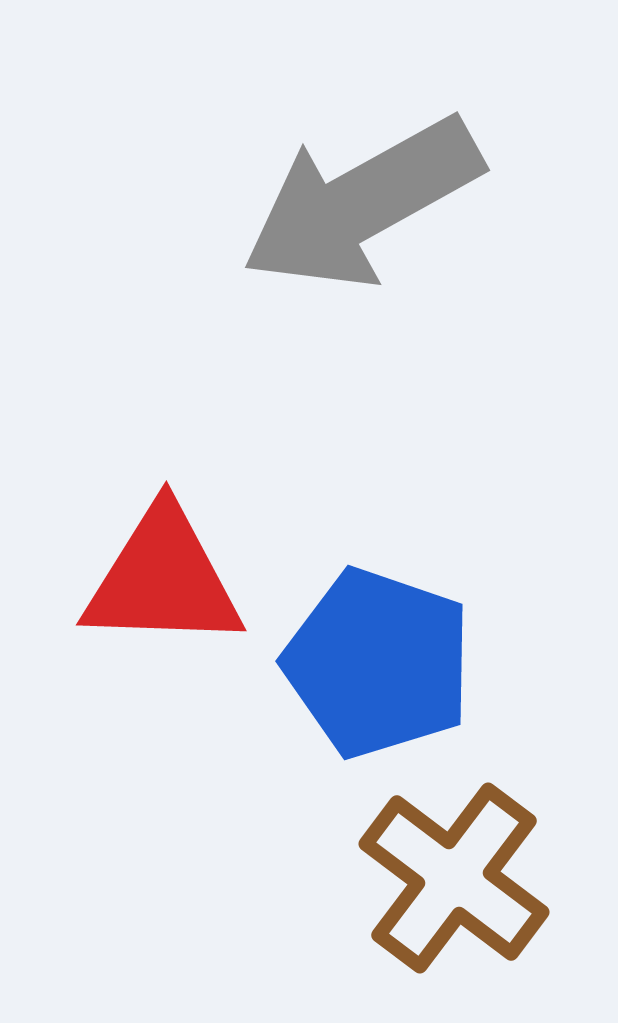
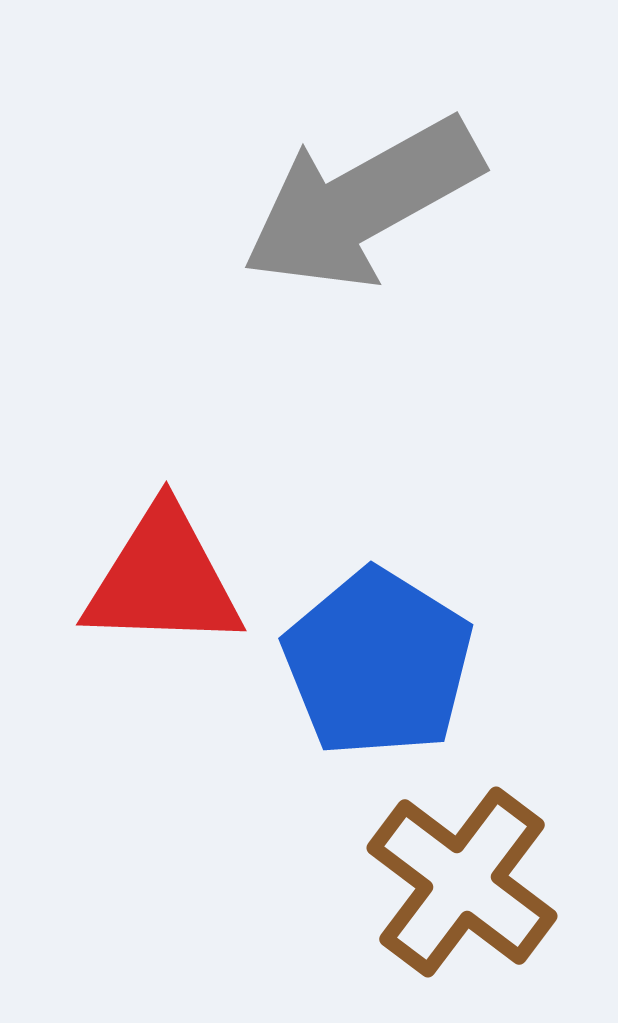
blue pentagon: rotated 13 degrees clockwise
brown cross: moved 8 px right, 4 px down
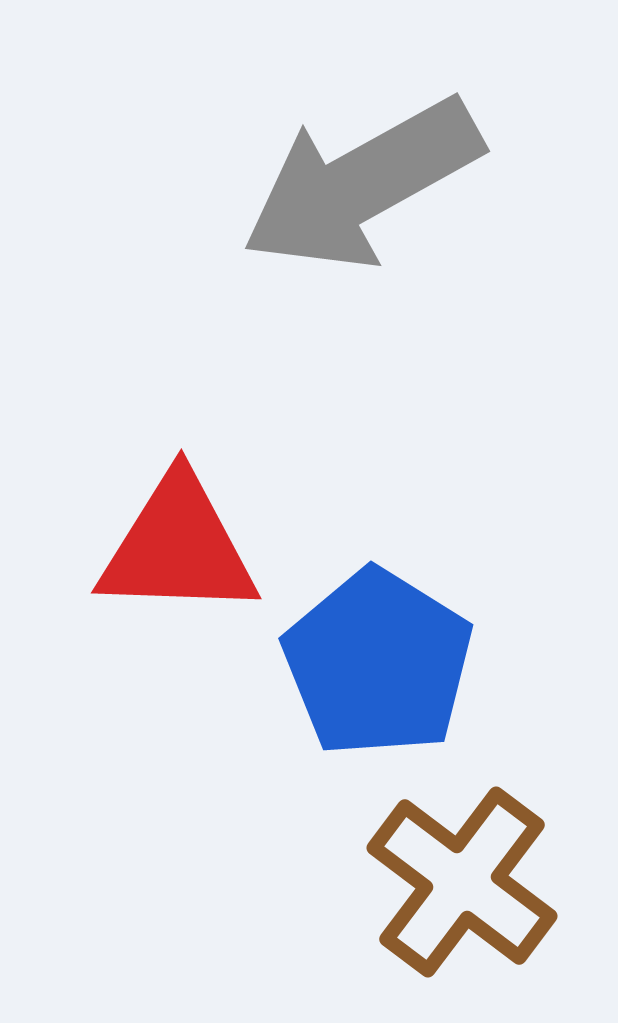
gray arrow: moved 19 px up
red triangle: moved 15 px right, 32 px up
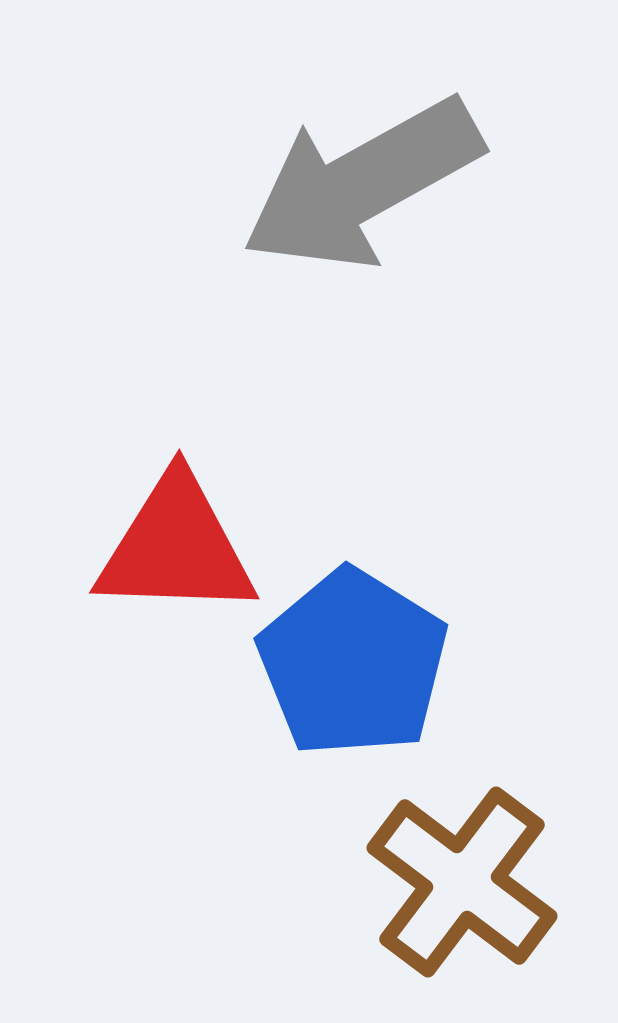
red triangle: moved 2 px left
blue pentagon: moved 25 px left
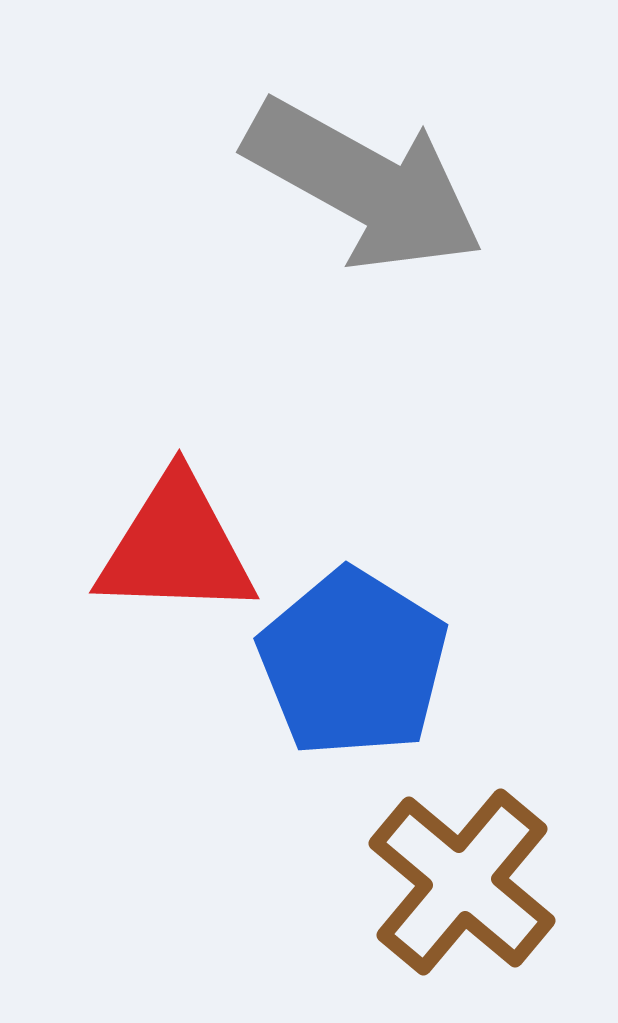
gray arrow: moved 2 px right, 1 px down; rotated 122 degrees counterclockwise
brown cross: rotated 3 degrees clockwise
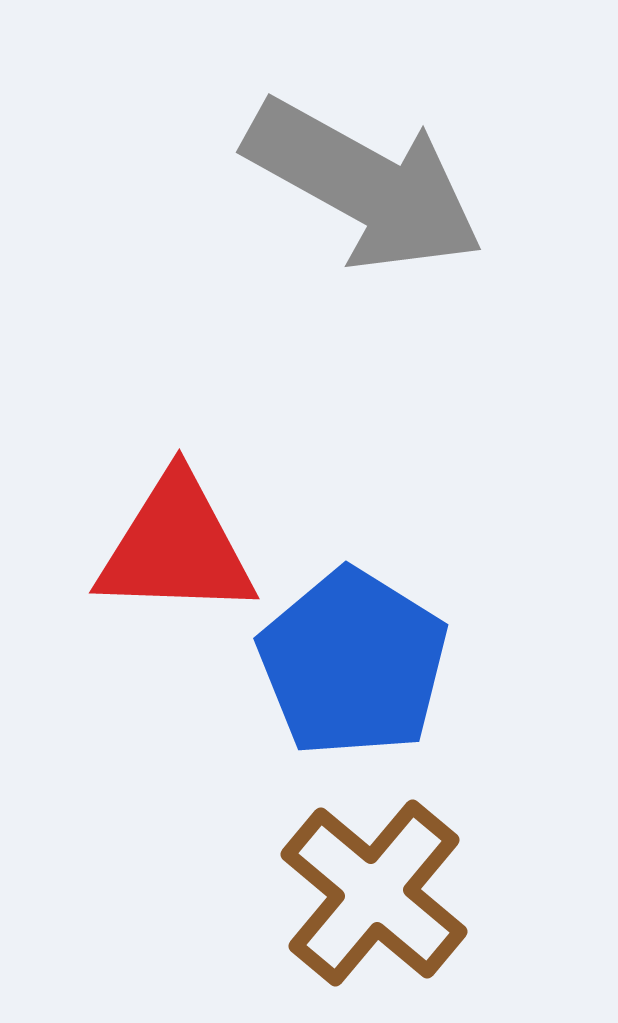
brown cross: moved 88 px left, 11 px down
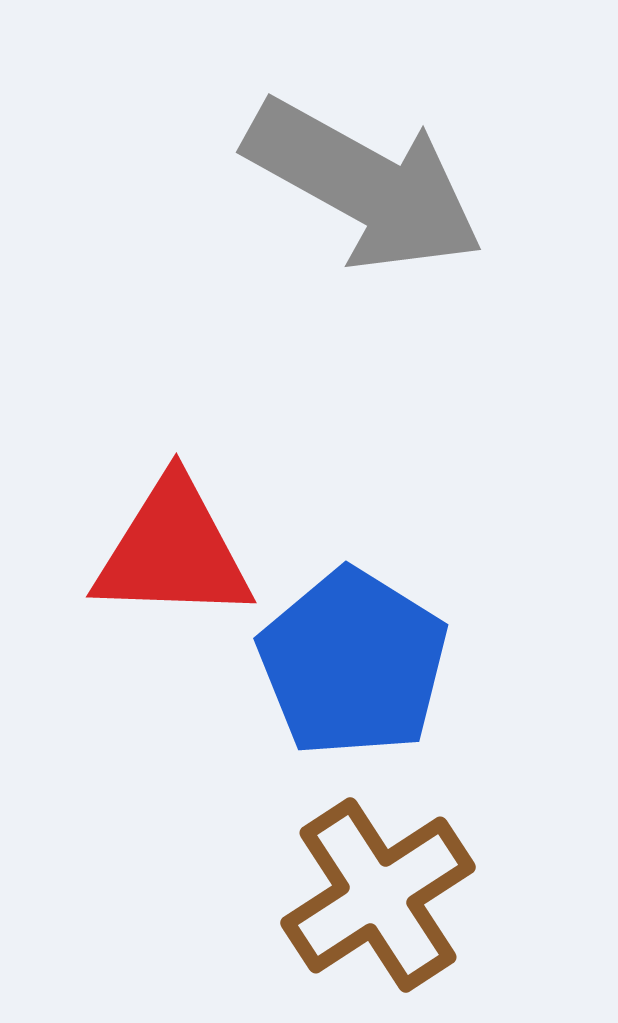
red triangle: moved 3 px left, 4 px down
brown cross: moved 4 px right, 2 px down; rotated 17 degrees clockwise
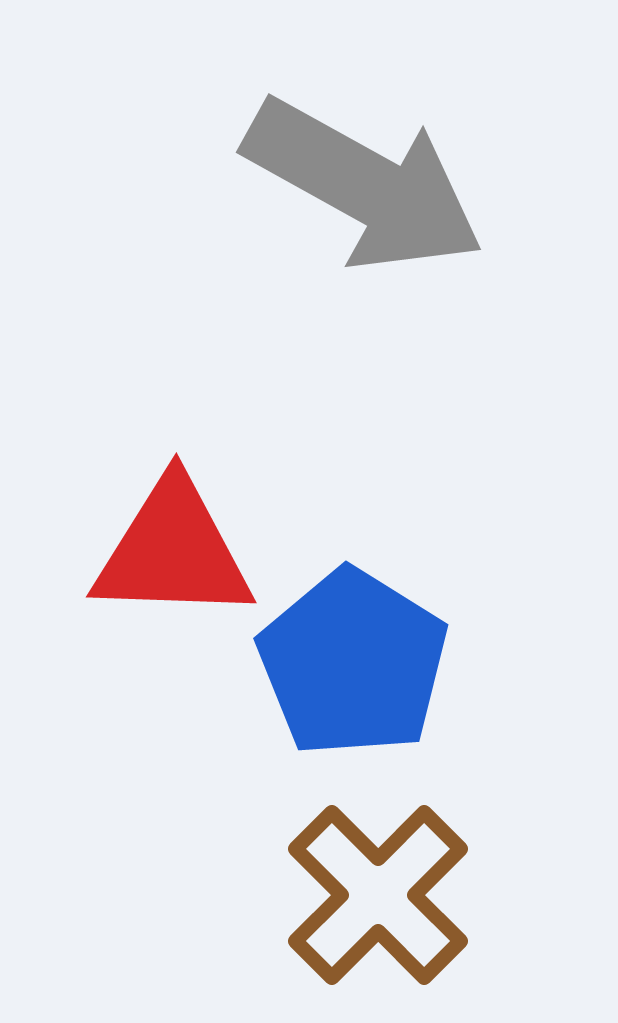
brown cross: rotated 12 degrees counterclockwise
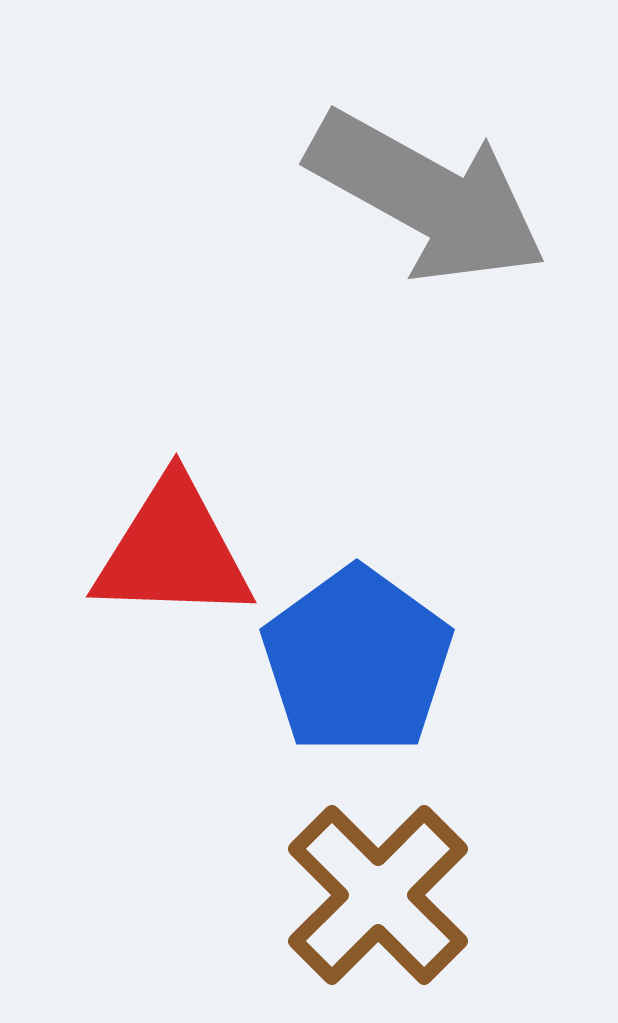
gray arrow: moved 63 px right, 12 px down
blue pentagon: moved 4 px right, 2 px up; rotated 4 degrees clockwise
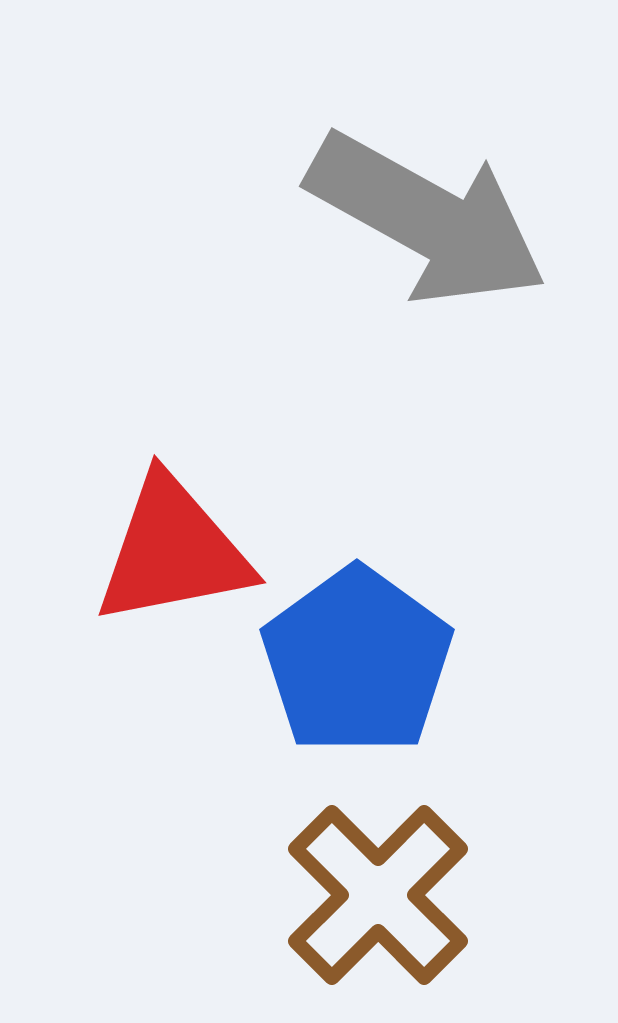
gray arrow: moved 22 px down
red triangle: rotated 13 degrees counterclockwise
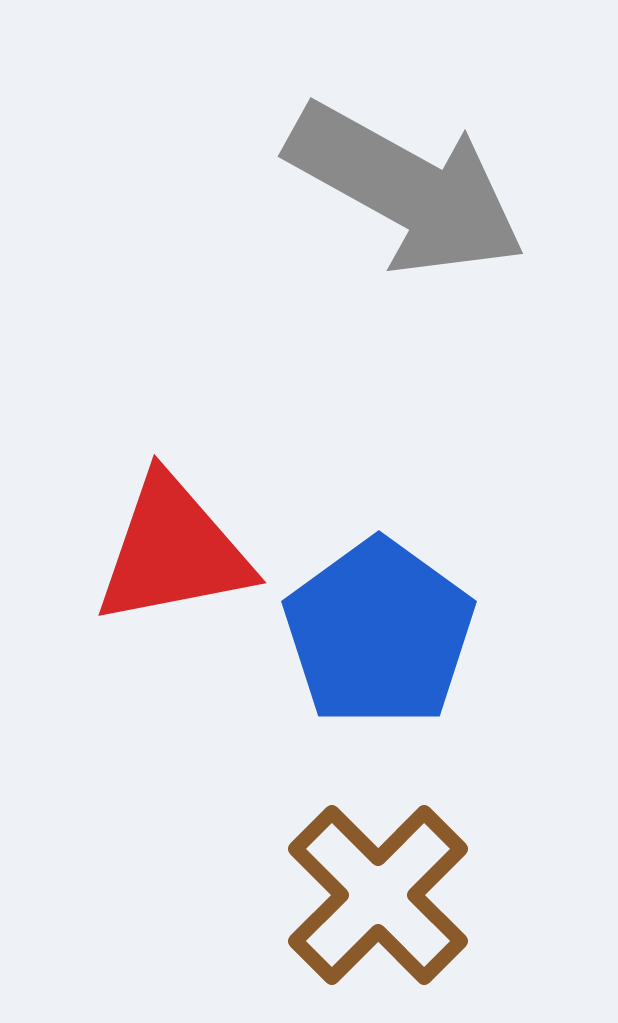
gray arrow: moved 21 px left, 30 px up
blue pentagon: moved 22 px right, 28 px up
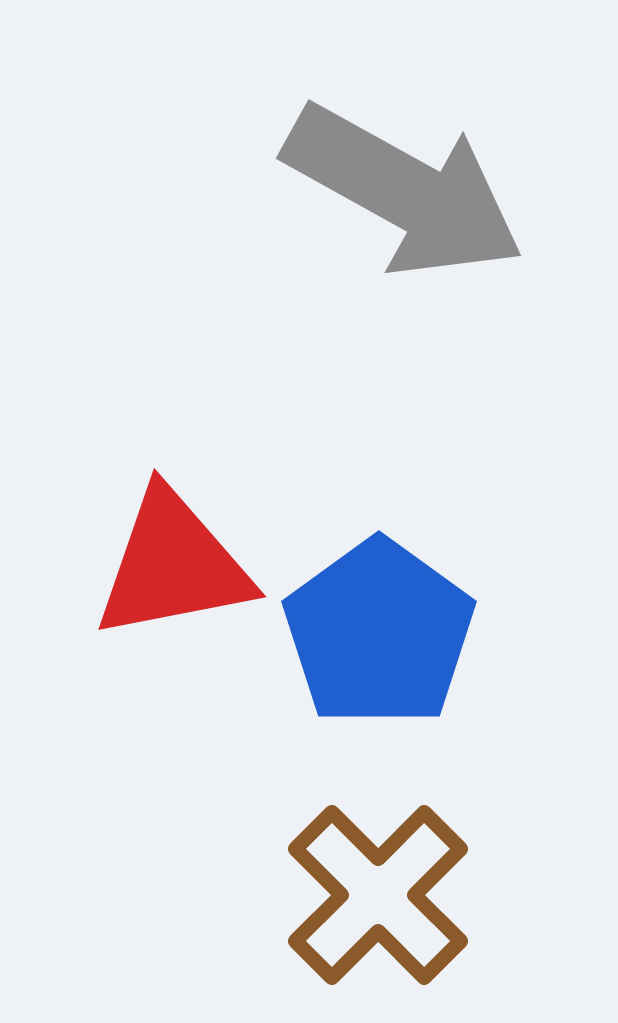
gray arrow: moved 2 px left, 2 px down
red triangle: moved 14 px down
